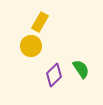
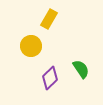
yellow rectangle: moved 9 px right, 3 px up
purple diamond: moved 4 px left, 3 px down
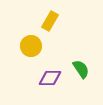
yellow rectangle: moved 1 px right, 2 px down
purple diamond: rotated 45 degrees clockwise
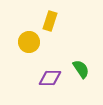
yellow rectangle: rotated 12 degrees counterclockwise
yellow circle: moved 2 px left, 4 px up
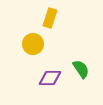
yellow rectangle: moved 3 px up
yellow circle: moved 4 px right, 2 px down
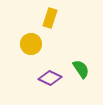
yellow circle: moved 2 px left
purple diamond: rotated 25 degrees clockwise
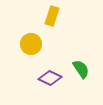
yellow rectangle: moved 2 px right, 2 px up
